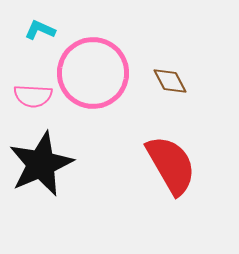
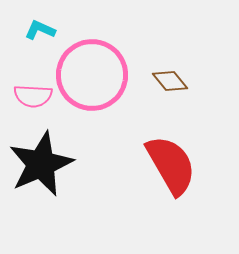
pink circle: moved 1 px left, 2 px down
brown diamond: rotated 12 degrees counterclockwise
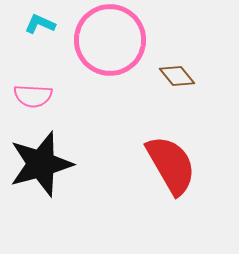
cyan L-shape: moved 6 px up
pink circle: moved 18 px right, 35 px up
brown diamond: moved 7 px right, 5 px up
black star: rotated 8 degrees clockwise
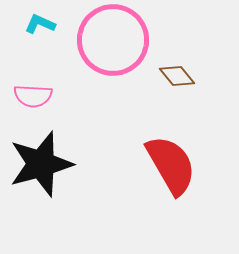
pink circle: moved 3 px right
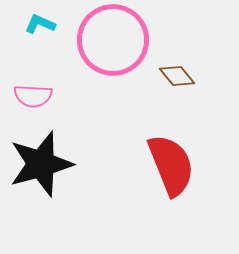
red semicircle: rotated 8 degrees clockwise
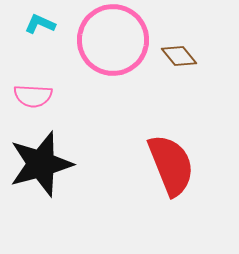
brown diamond: moved 2 px right, 20 px up
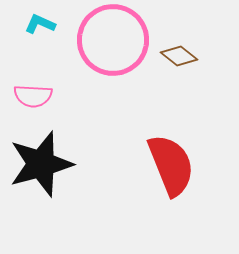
brown diamond: rotated 12 degrees counterclockwise
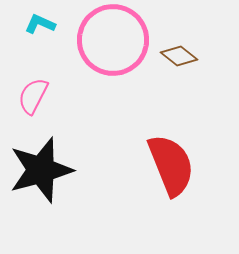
pink semicircle: rotated 114 degrees clockwise
black star: moved 6 px down
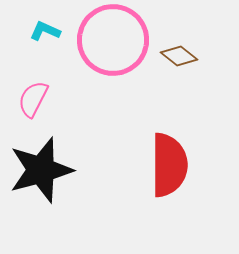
cyan L-shape: moved 5 px right, 7 px down
pink semicircle: moved 3 px down
red semicircle: moved 2 px left; rotated 22 degrees clockwise
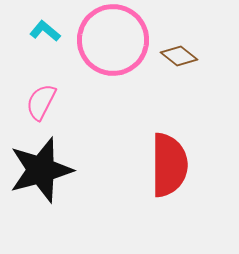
cyan L-shape: rotated 16 degrees clockwise
pink semicircle: moved 8 px right, 3 px down
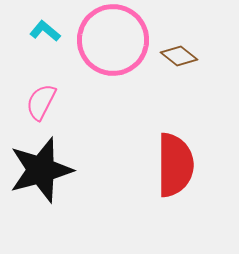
red semicircle: moved 6 px right
